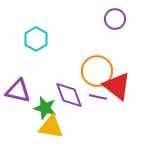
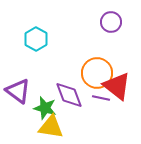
purple circle: moved 4 px left, 3 px down
orange circle: moved 2 px down
purple triangle: rotated 24 degrees clockwise
purple line: moved 3 px right, 1 px down
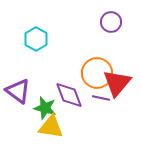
red triangle: moved 3 px up; rotated 32 degrees clockwise
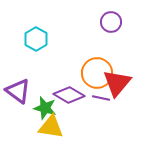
purple diamond: rotated 40 degrees counterclockwise
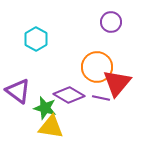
orange circle: moved 6 px up
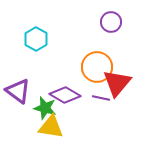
purple diamond: moved 4 px left
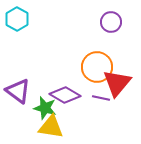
cyan hexagon: moved 19 px left, 20 px up
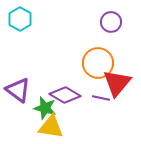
cyan hexagon: moved 3 px right
orange circle: moved 1 px right, 4 px up
purple triangle: moved 1 px up
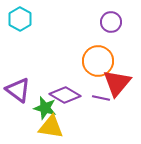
orange circle: moved 2 px up
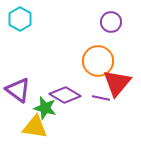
yellow triangle: moved 16 px left
